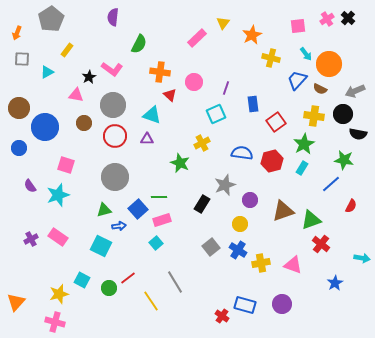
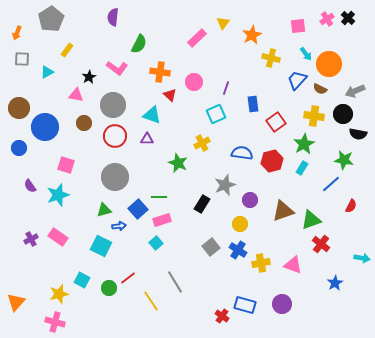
pink L-shape at (112, 69): moved 5 px right, 1 px up
green star at (180, 163): moved 2 px left
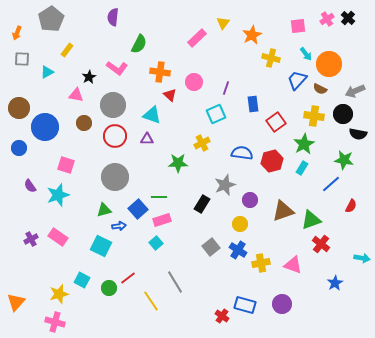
green star at (178, 163): rotated 24 degrees counterclockwise
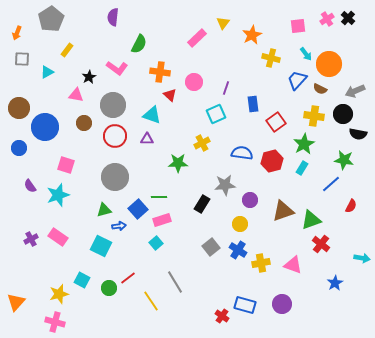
gray star at (225, 185): rotated 15 degrees clockwise
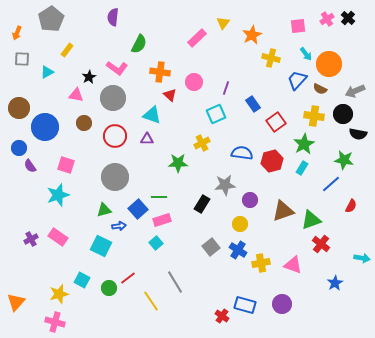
blue rectangle at (253, 104): rotated 28 degrees counterclockwise
gray circle at (113, 105): moved 7 px up
purple semicircle at (30, 186): moved 20 px up
